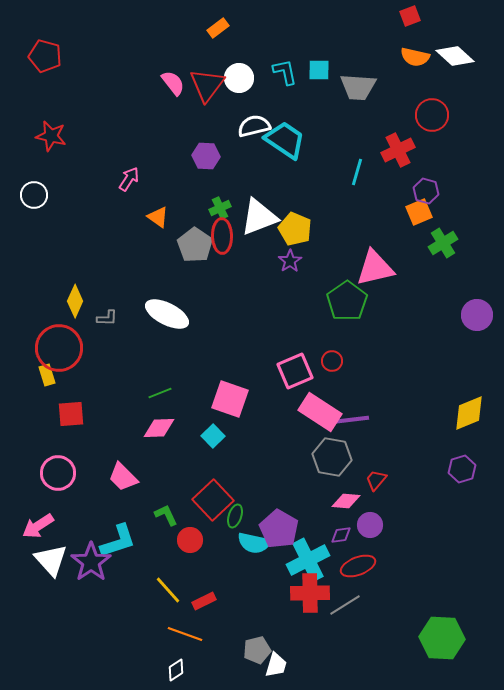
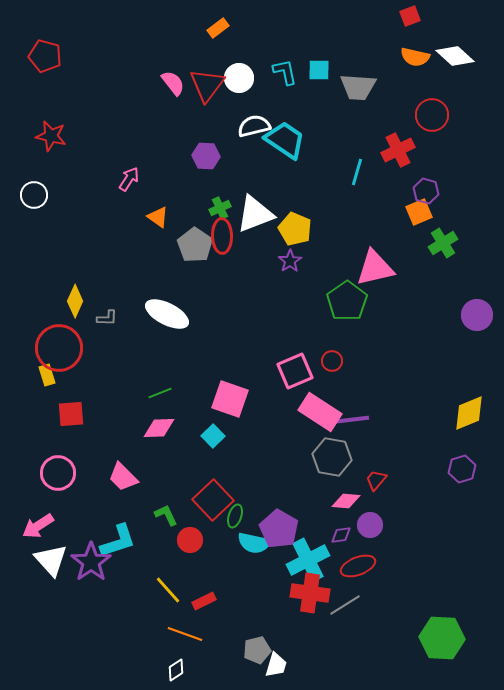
white triangle at (259, 217): moved 4 px left, 3 px up
red cross at (310, 593): rotated 9 degrees clockwise
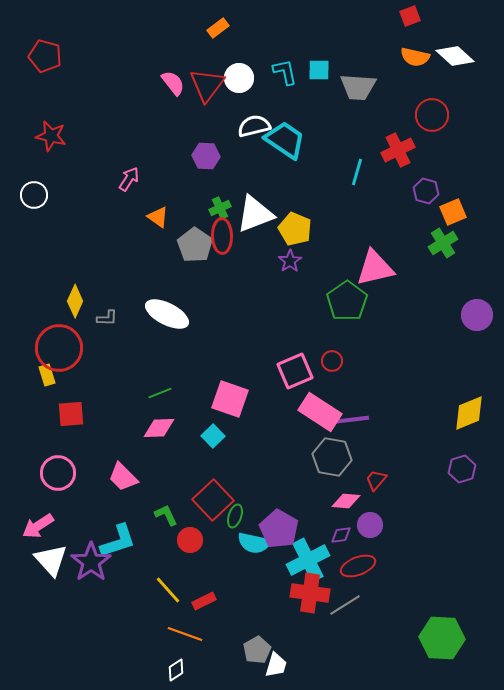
orange square at (419, 212): moved 34 px right
gray pentagon at (257, 650): rotated 16 degrees counterclockwise
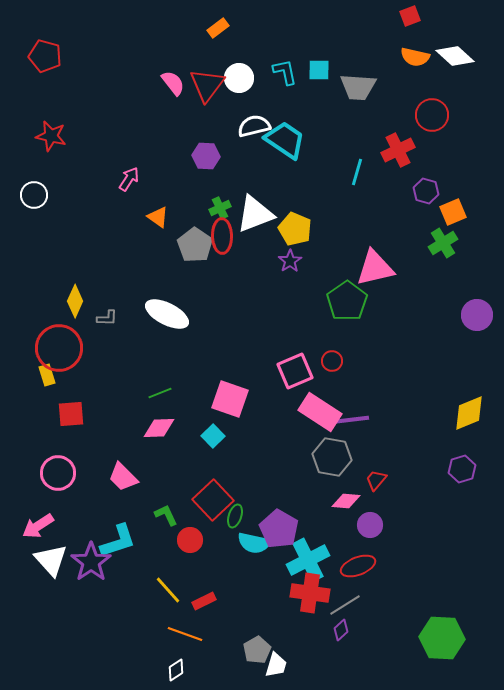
purple diamond at (341, 535): moved 95 px down; rotated 35 degrees counterclockwise
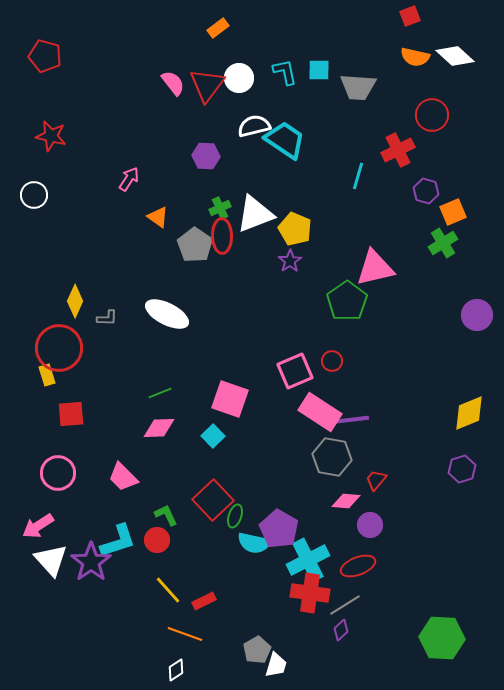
cyan line at (357, 172): moved 1 px right, 4 px down
red circle at (190, 540): moved 33 px left
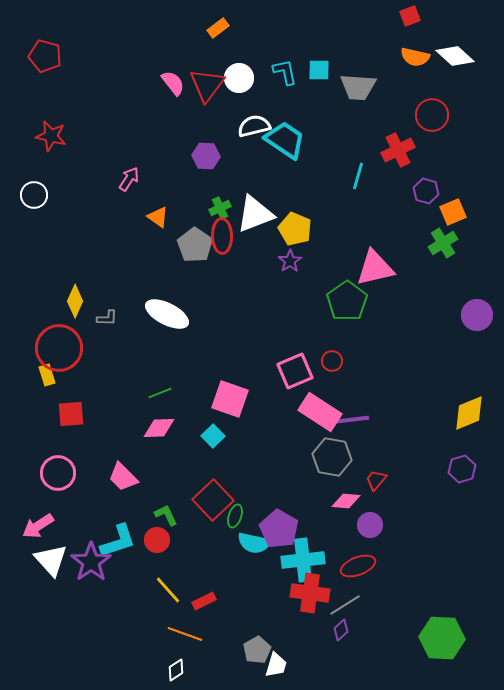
cyan cross at (308, 560): moved 5 px left; rotated 21 degrees clockwise
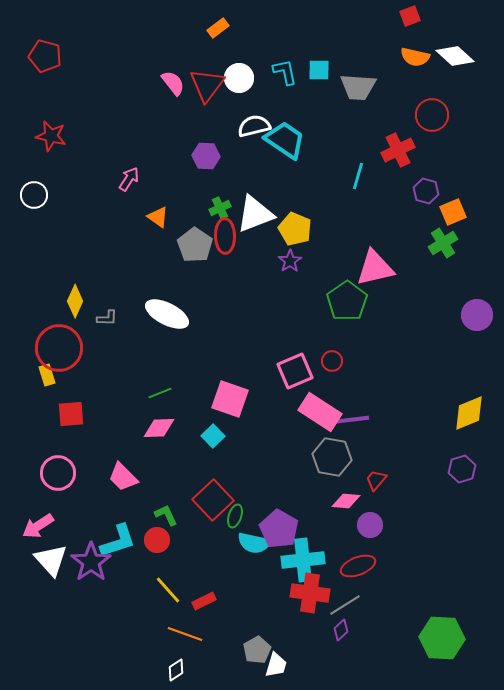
red ellipse at (222, 236): moved 3 px right
